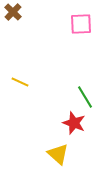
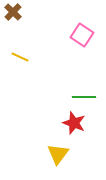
pink square: moved 1 px right, 11 px down; rotated 35 degrees clockwise
yellow line: moved 25 px up
green line: moved 1 px left; rotated 60 degrees counterclockwise
yellow triangle: rotated 25 degrees clockwise
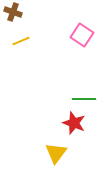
brown cross: rotated 24 degrees counterclockwise
yellow line: moved 1 px right, 16 px up; rotated 48 degrees counterclockwise
green line: moved 2 px down
yellow triangle: moved 2 px left, 1 px up
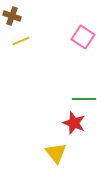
brown cross: moved 1 px left, 4 px down
pink square: moved 1 px right, 2 px down
yellow triangle: rotated 15 degrees counterclockwise
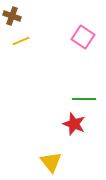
red star: moved 1 px down
yellow triangle: moved 5 px left, 9 px down
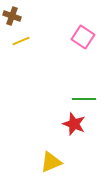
yellow triangle: rotated 45 degrees clockwise
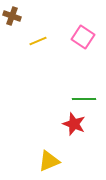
yellow line: moved 17 px right
yellow triangle: moved 2 px left, 1 px up
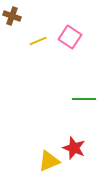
pink square: moved 13 px left
red star: moved 24 px down
